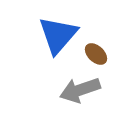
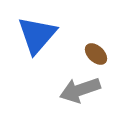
blue triangle: moved 21 px left
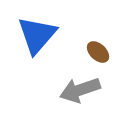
brown ellipse: moved 2 px right, 2 px up
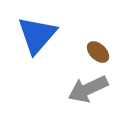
gray arrow: moved 8 px right, 1 px up; rotated 6 degrees counterclockwise
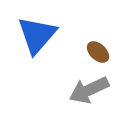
gray arrow: moved 1 px right, 1 px down
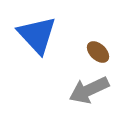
blue triangle: rotated 24 degrees counterclockwise
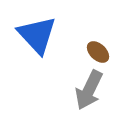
gray arrow: rotated 39 degrees counterclockwise
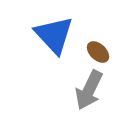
blue triangle: moved 17 px right
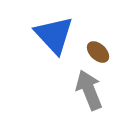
gray arrow: rotated 132 degrees clockwise
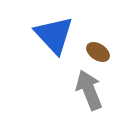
brown ellipse: rotated 10 degrees counterclockwise
